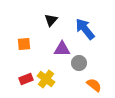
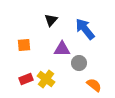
orange square: moved 1 px down
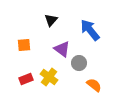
blue arrow: moved 5 px right, 1 px down
purple triangle: rotated 36 degrees clockwise
yellow cross: moved 3 px right, 2 px up
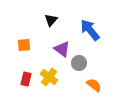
red rectangle: rotated 56 degrees counterclockwise
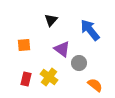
orange semicircle: moved 1 px right
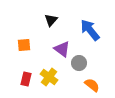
orange semicircle: moved 3 px left
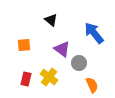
black triangle: rotated 32 degrees counterclockwise
blue arrow: moved 4 px right, 3 px down
orange semicircle: rotated 28 degrees clockwise
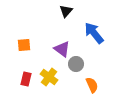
black triangle: moved 15 px right, 9 px up; rotated 32 degrees clockwise
gray circle: moved 3 px left, 1 px down
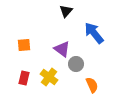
red rectangle: moved 2 px left, 1 px up
